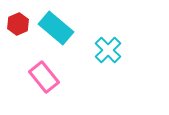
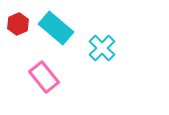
cyan cross: moved 6 px left, 2 px up
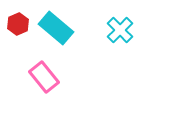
cyan cross: moved 18 px right, 18 px up
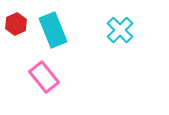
red hexagon: moved 2 px left
cyan rectangle: moved 3 px left, 2 px down; rotated 28 degrees clockwise
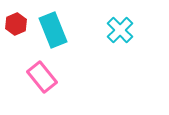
pink rectangle: moved 2 px left
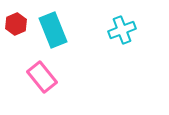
cyan cross: moved 2 px right; rotated 24 degrees clockwise
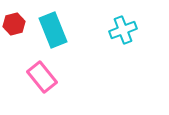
red hexagon: moved 2 px left; rotated 10 degrees clockwise
cyan cross: moved 1 px right
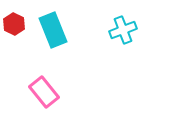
red hexagon: rotated 20 degrees counterclockwise
pink rectangle: moved 2 px right, 15 px down
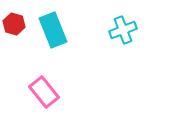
red hexagon: rotated 10 degrees counterclockwise
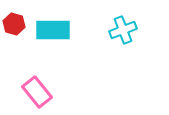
cyan rectangle: rotated 68 degrees counterclockwise
pink rectangle: moved 7 px left
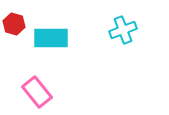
cyan rectangle: moved 2 px left, 8 px down
